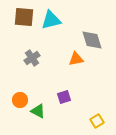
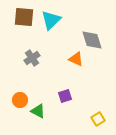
cyan triangle: rotated 30 degrees counterclockwise
orange triangle: rotated 35 degrees clockwise
purple square: moved 1 px right, 1 px up
yellow square: moved 1 px right, 2 px up
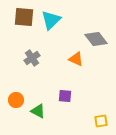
gray diamond: moved 4 px right, 1 px up; rotated 20 degrees counterclockwise
purple square: rotated 24 degrees clockwise
orange circle: moved 4 px left
yellow square: moved 3 px right, 2 px down; rotated 24 degrees clockwise
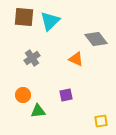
cyan triangle: moved 1 px left, 1 px down
purple square: moved 1 px right, 1 px up; rotated 16 degrees counterclockwise
orange circle: moved 7 px right, 5 px up
green triangle: rotated 35 degrees counterclockwise
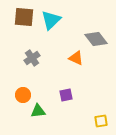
cyan triangle: moved 1 px right, 1 px up
orange triangle: moved 1 px up
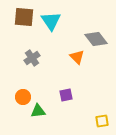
cyan triangle: moved 1 px down; rotated 20 degrees counterclockwise
orange triangle: moved 1 px right, 1 px up; rotated 21 degrees clockwise
orange circle: moved 2 px down
yellow square: moved 1 px right
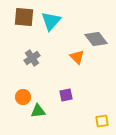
cyan triangle: rotated 15 degrees clockwise
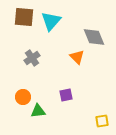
gray diamond: moved 2 px left, 2 px up; rotated 15 degrees clockwise
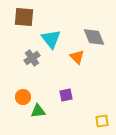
cyan triangle: moved 18 px down; rotated 20 degrees counterclockwise
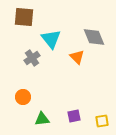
purple square: moved 8 px right, 21 px down
green triangle: moved 4 px right, 8 px down
